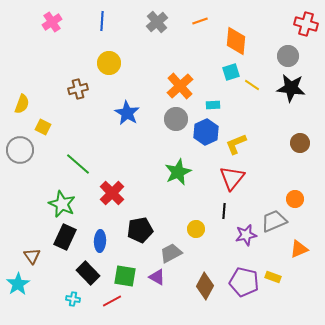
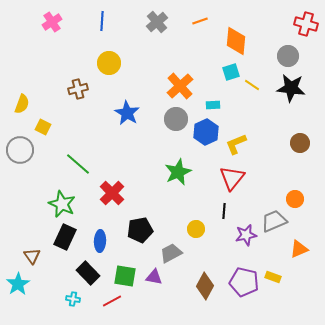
purple triangle at (157, 277): moved 3 px left; rotated 18 degrees counterclockwise
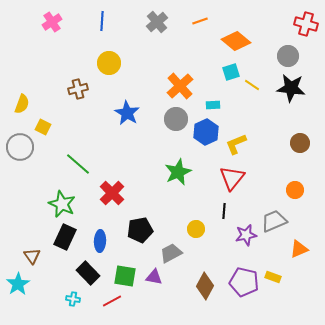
orange diamond at (236, 41): rotated 56 degrees counterclockwise
gray circle at (20, 150): moved 3 px up
orange circle at (295, 199): moved 9 px up
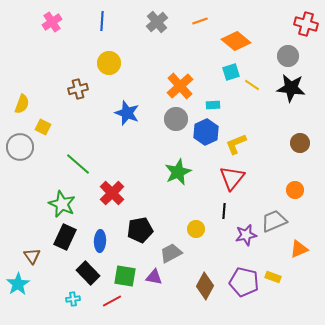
blue star at (127, 113): rotated 10 degrees counterclockwise
cyan cross at (73, 299): rotated 16 degrees counterclockwise
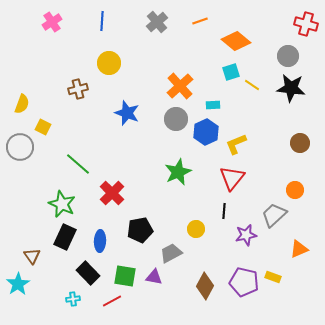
gray trapezoid at (274, 221): moved 6 px up; rotated 20 degrees counterclockwise
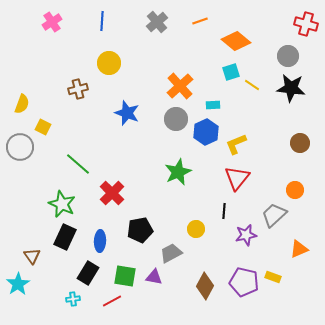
red triangle at (232, 178): moved 5 px right
black rectangle at (88, 273): rotated 75 degrees clockwise
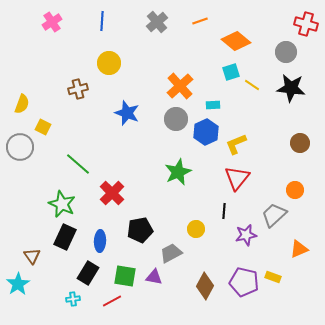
gray circle at (288, 56): moved 2 px left, 4 px up
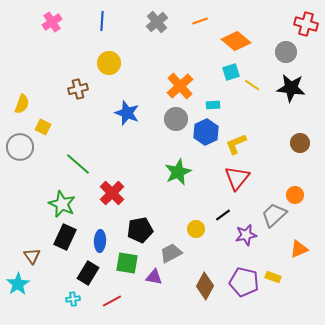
orange circle at (295, 190): moved 5 px down
black line at (224, 211): moved 1 px left, 4 px down; rotated 49 degrees clockwise
green square at (125, 276): moved 2 px right, 13 px up
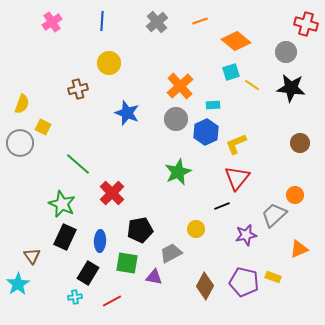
gray circle at (20, 147): moved 4 px up
black line at (223, 215): moved 1 px left, 9 px up; rotated 14 degrees clockwise
cyan cross at (73, 299): moved 2 px right, 2 px up
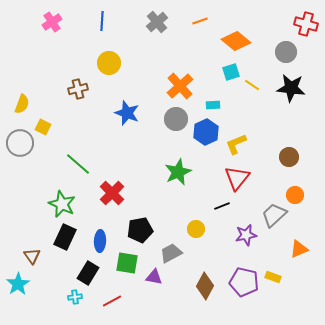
brown circle at (300, 143): moved 11 px left, 14 px down
